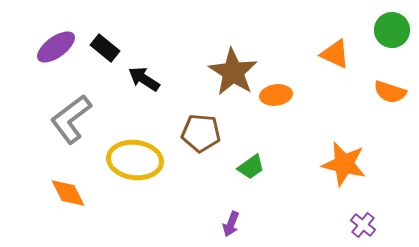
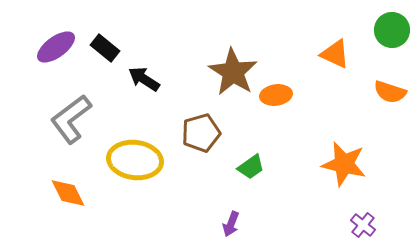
brown pentagon: rotated 21 degrees counterclockwise
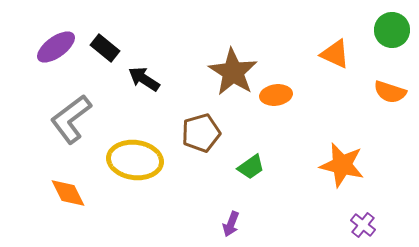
orange star: moved 2 px left, 1 px down
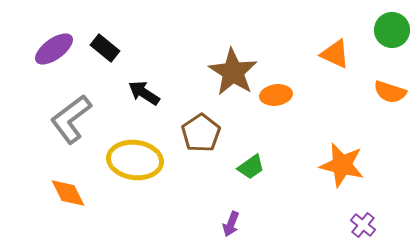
purple ellipse: moved 2 px left, 2 px down
black arrow: moved 14 px down
brown pentagon: rotated 18 degrees counterclockwise
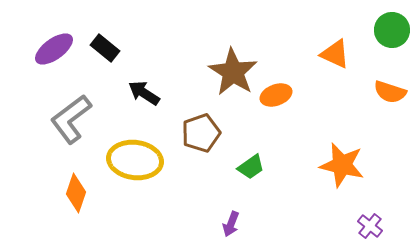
orange ellipse: rotated 12 degrees counterclockwise
brown pentagon: rotated 15 degrees clockwise
orange diamond: moved 8 px right; rotated 45 degrees clockwise
purple cross: moved 7 px right, 1 px down
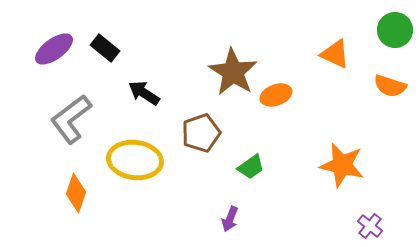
green circle: moved 3 px right
orange semicircle: moved 6 px up
purple arrow: moved 1 px left, 5 px up
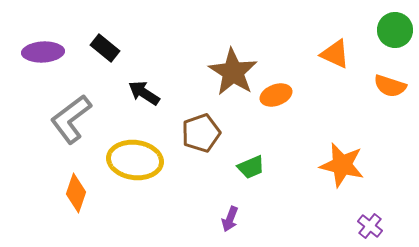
purple ellipse: moved 11 px left, 3 px down; rotated 33 degrees clockwise
green trapezoid: rotated 12 degrees clockwise
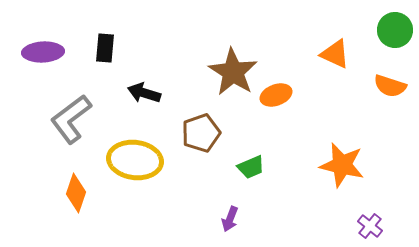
black rectangle: rotated 56 degrees clockwise
black arrow: rotated 16 degrees counterclockwise
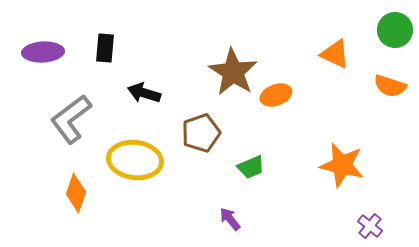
purple arrow: rotated 120 degrees clockwise
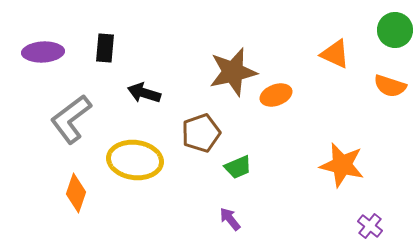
brown star: rotated 27 degrees clockwise
green trapezoid: moved 13 px left
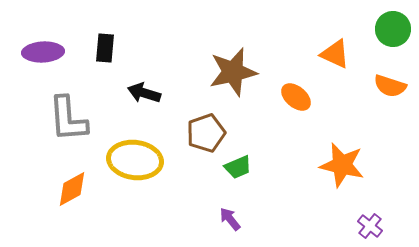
green circle: moved 2 px left, 1 px up
orange ellipse: moved 20 px right, 2 px down; rotated 60 degrees clockwise
gray L-shape: moved 3 px left; rotated 57 degrees counterclockwise
brown pentagon: moved 5 px right
orange diamond: moved 4 px left, 4 px up; rotated 42 degrees clockwise
